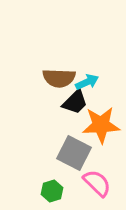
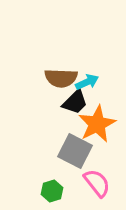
brown semicircle: moved 2 px right
orange star: moved 4 px left, 1 px up; rotated 24 degrees counterclockwise
gray square: moved 1 px right, 2 px up
pink semicircle: rotated 8 degrees clockwise
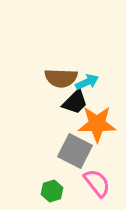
orange star: rotated 27 degrees clockwise
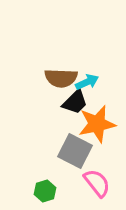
orange star: rotated 12 degrees counterclockwise
green hexagon: moved 7 px left
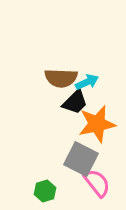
gray square: moved 6 px right, 8 px down
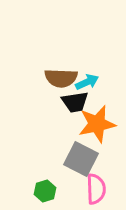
black trapezoid: rotated 36 degrees clockwise
pink semicircle: moved 1 px left, 6 px down; rotated 36 degrees clockwise
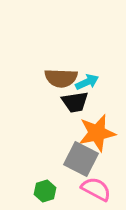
orange star: moved 9 px down
pink semicircle: rotated 60 degrees counterclockwise
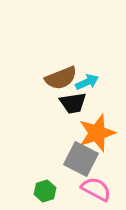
brown semicircle: rotated 24 degrees counterclockwise
black trapezoid: moved 2 px left, 1 px down
orange star: rotated 6 degrees counterclockwise
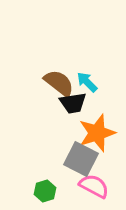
brown semicircle: moved 2 px left, 5 px down; rotated 120 degrees counterclockwise
cyan arrow: rotated 110 degrees counterclockwise
pink semicircle: moved 2 px left, 3 px up
